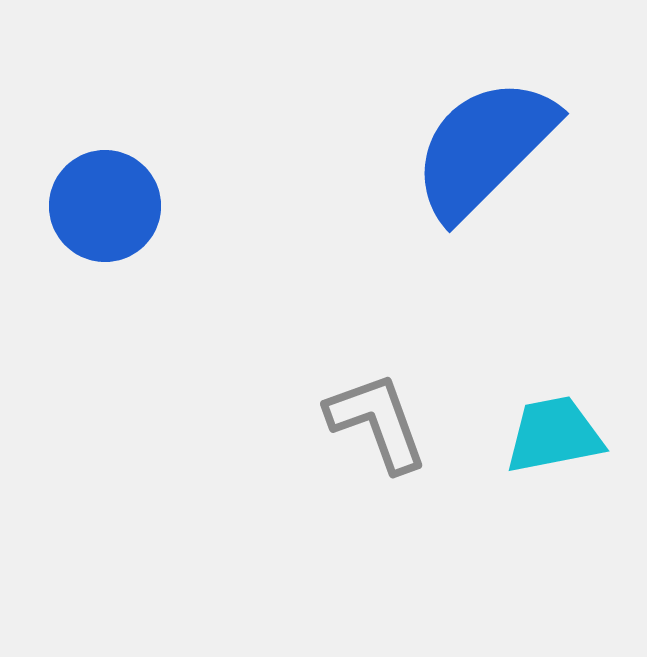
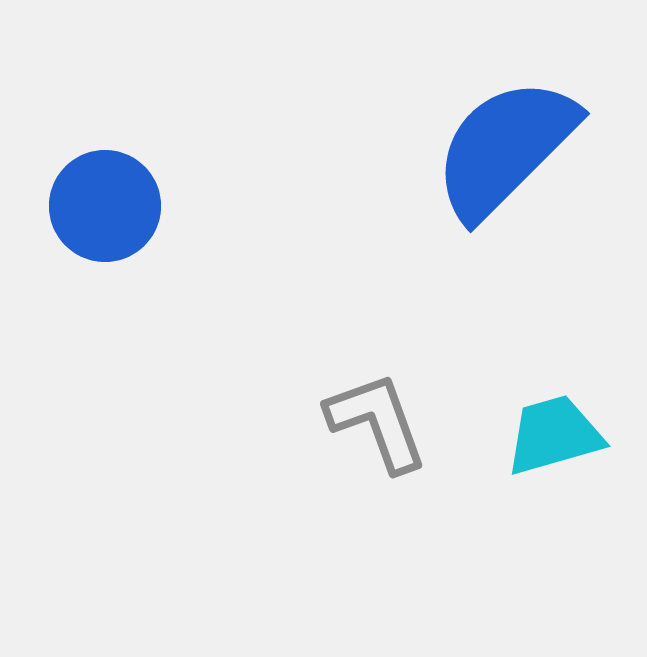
blue semicircle: moved 21 px right
cyan trapezoid: rotated 5 degrees counterclockwise
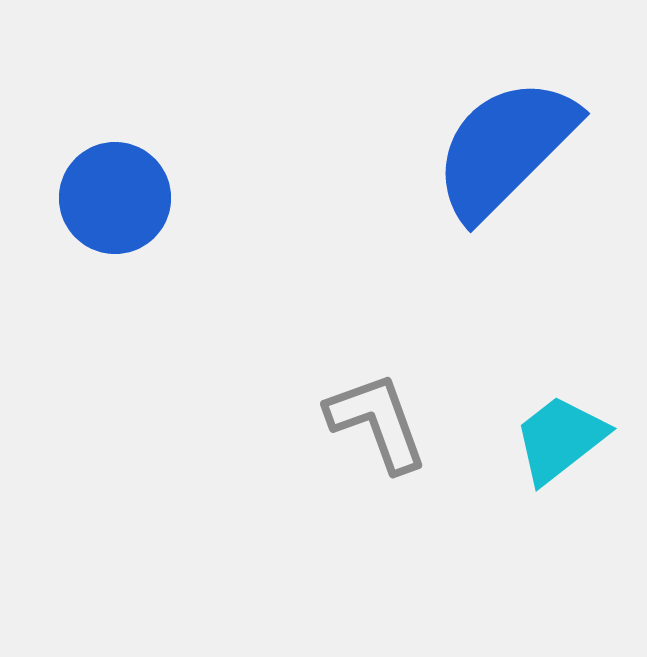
blue circle: moved 10 px right, 8 px up
cyan trapezoid: moved 6 px right, 4 px down; rotated 22 degrees counterclockwise
